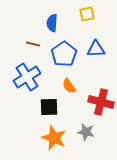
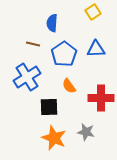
yellow square: moved 6 px right, 2 px up; rotated 21 degrees counterclockwise
red cross: moved 4 px up; rotated 15 degrees counterclockwise
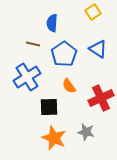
blue triangle: moved 2 px right; rotated 36 degrees clockwise
red cross: rotated 25 degrees counterclockwise
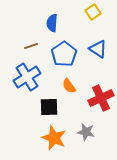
brown line: moved 2 px left, 2 px down; rotated 32 degrees counterclockwise
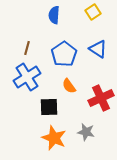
blue semicircle: moved 2 px right, 8 px up
brown line: moved 4 px left, 2 px down; rotated 56 degrees counterclockwise
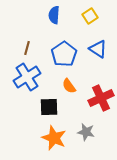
yellow square: moved 3 px left, 4 px down
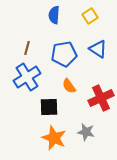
blue pentagon: rotated 25 degrees clockwise
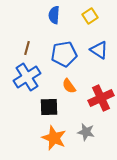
blue triangle: moved 1 px right, 1 px down
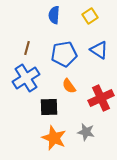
blue cross: moved 1 px left, 1 px down
